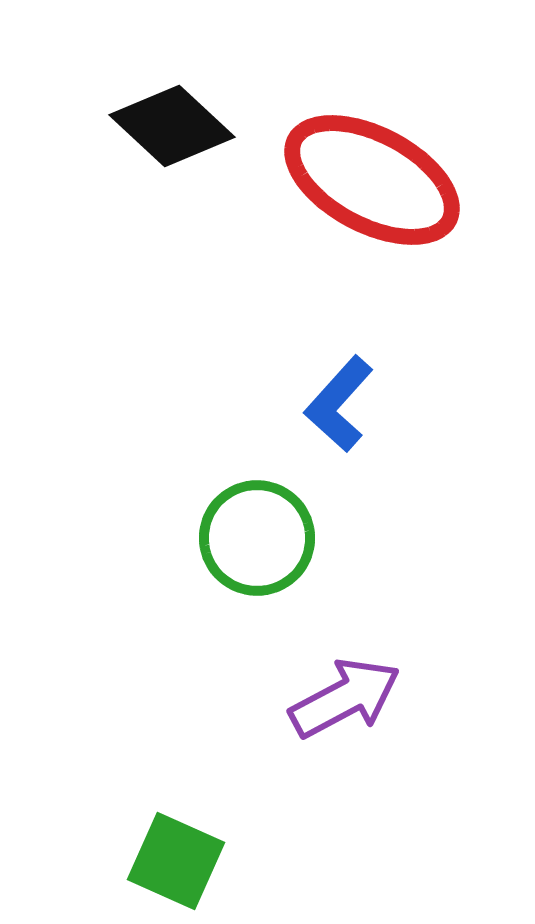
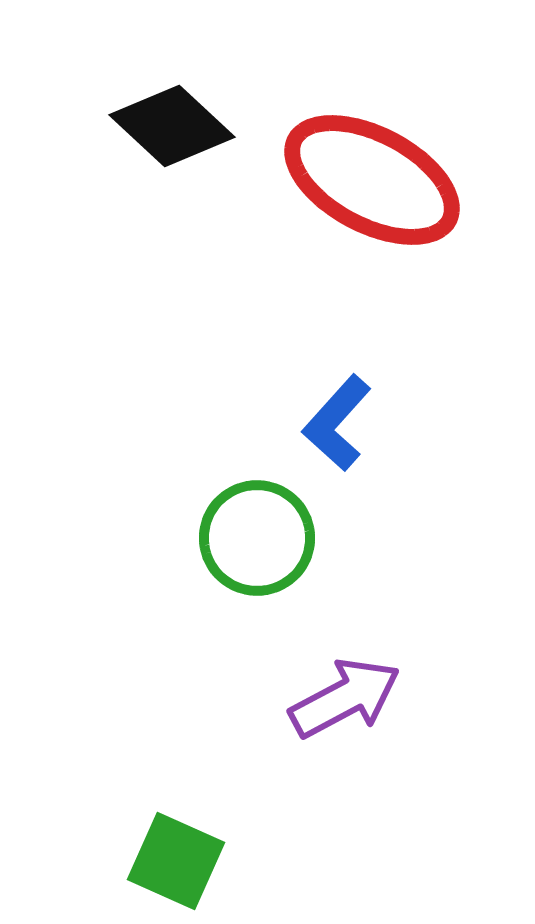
blue L-shape: moved 2 px left, 19 px down
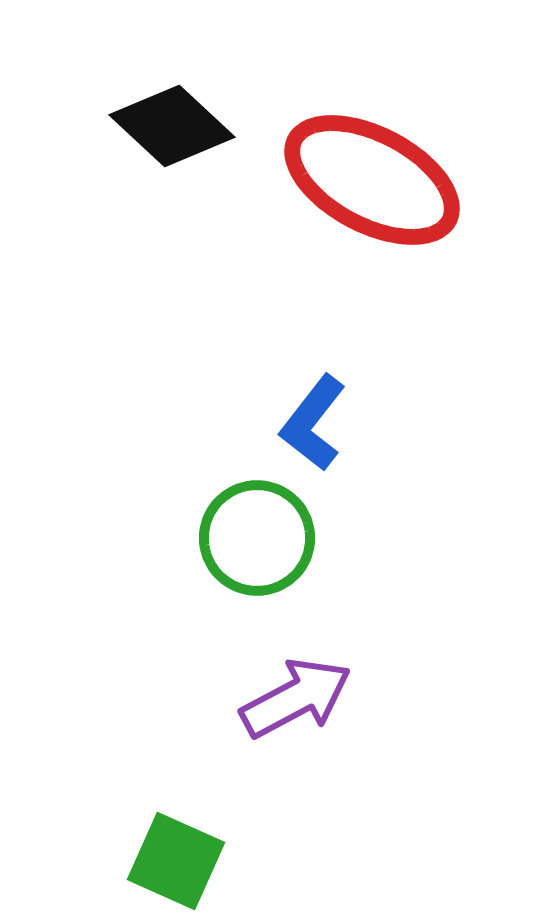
blue L-shape: moved 24 px left; rotated 4 degrees counterclockwise
purple arrow: moved 49 px left
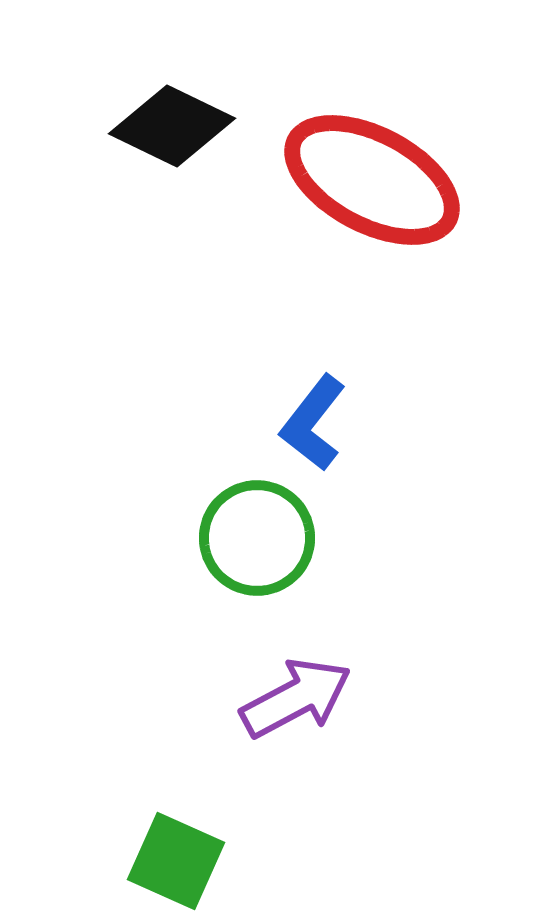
black diamond: rotated 17 degrees counterclockwise
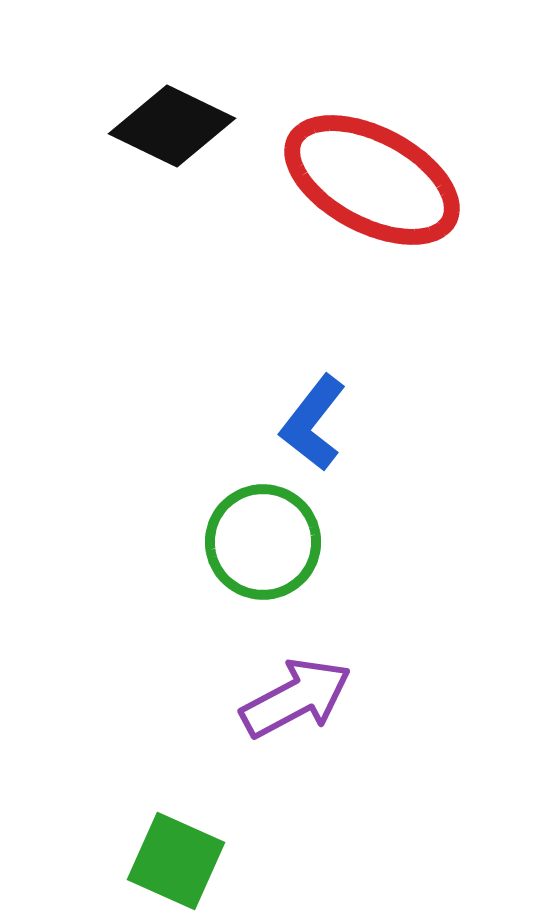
green circle: moved 6 px right, 4 px down
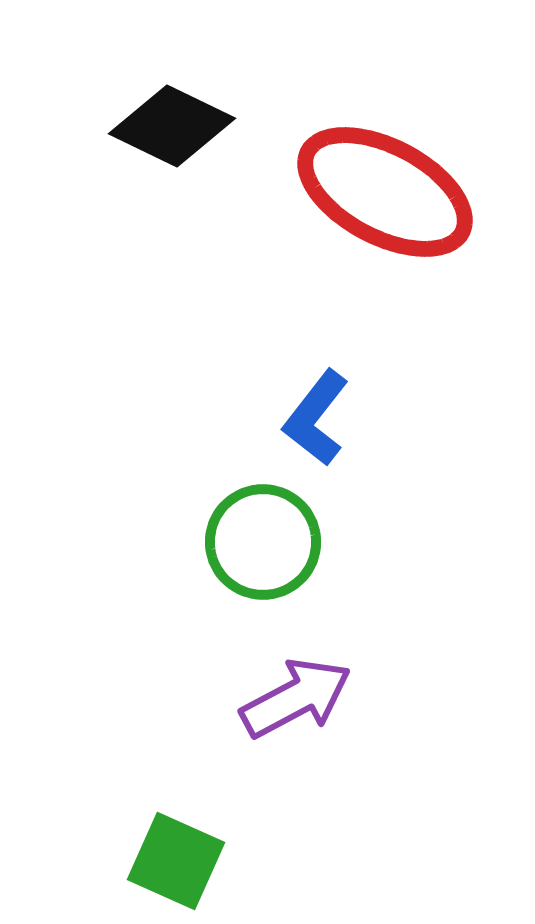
red ellipse: moved 13 px right, 12 px down
blue L-shape: moved 3 px right, 5 px up
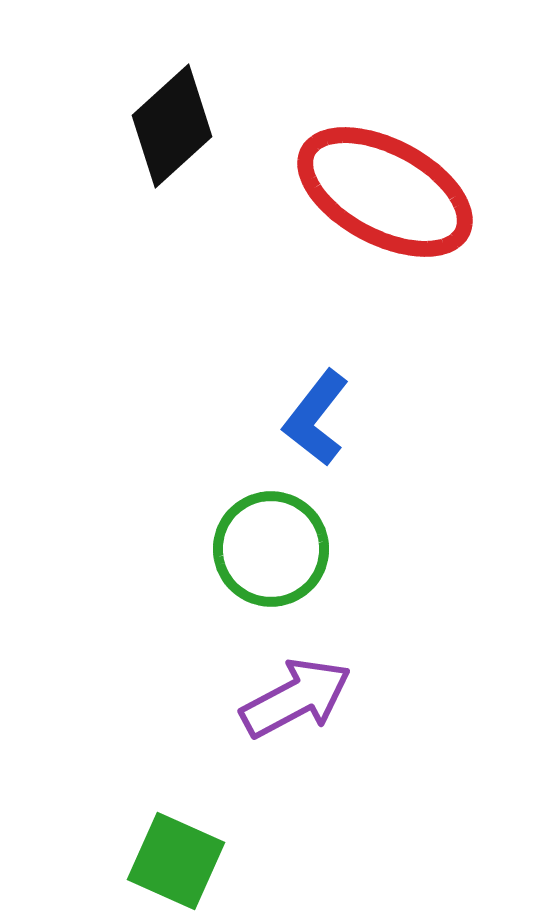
black diamond: rotated 68 degrees counterclockwise
green circle: moved 8 px right, 7 px down
